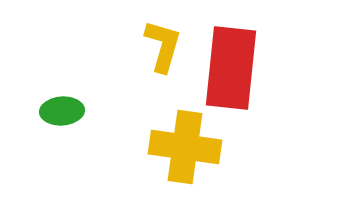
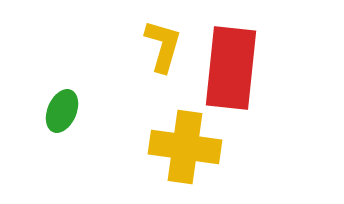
green ellipse: rotated 63 degrees counterclockwise
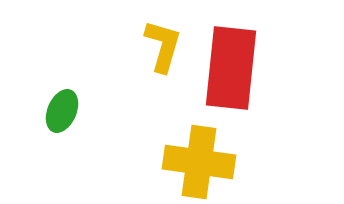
yellow cross: moved 14 px right, 15 px down
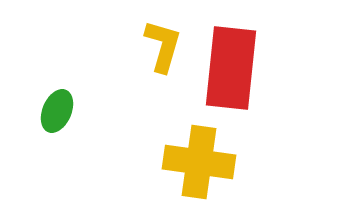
green ellipse: moved 5 px left
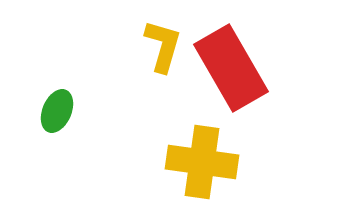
red rectangle: rotated 36 degrees counterclockwise
yellow cross: moved 3 px right
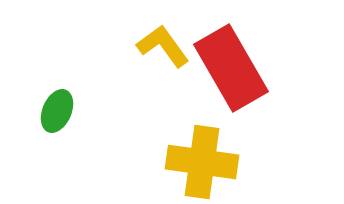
yellow L-shape: rotated 52 degrees counterclockwise
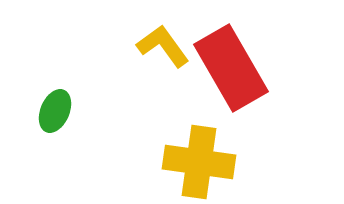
green ellipse: moved 2 px left
yellow cross: moved 3 px left
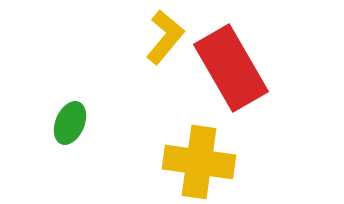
yellow L-shape: moved 2 px right, 9 px up; rotated 76 degrees clockwise
green ellipse: moved 15 px right, 12 px down
